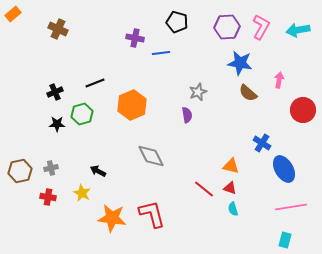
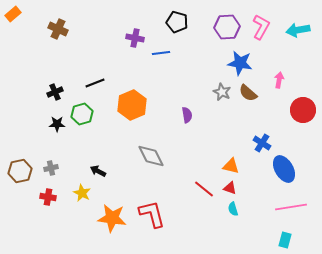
gray star: moved 24 px right; rotated 24 degrees counterclockwise
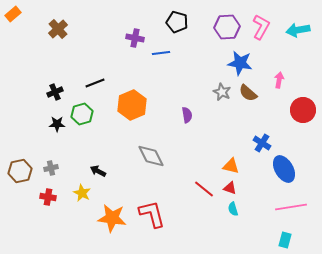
brown cross: rotated 24 degrees clockwise
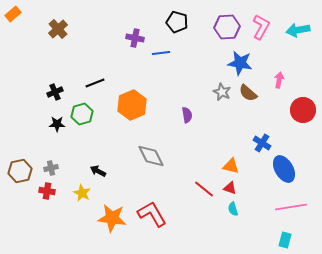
red cross: moved 1 px left, 6 px up
red L-shape: rotated 16 degrees counterclockwise
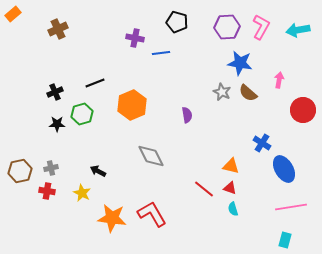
brown cross: rotated 18 degrees clockwise
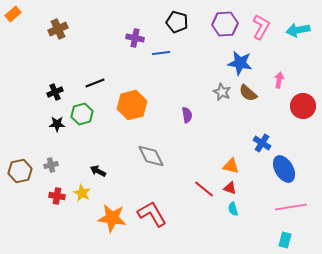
purple hexagon: moved 2 px left, 3 px up
orange hexagon: rotated 8 degrees clockwise
red circle: moved 4 px up
gray cross: moved 3 px up
red cross: moved 10 px right, 5 px down
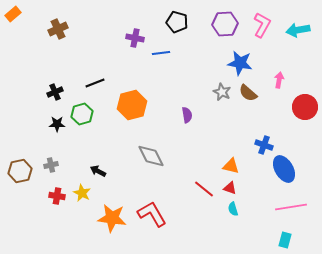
pink L-shape: moved 1 px right, 2 px up
red circle: moved 2 px right, 1 px down
blue cross: moved 2 px right, 2 px down; rotated 12 degrees counterclockwise
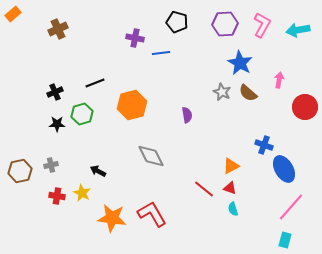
blue star: rotated 20 degrees clockwise
orange triangle: rotated 42 degrees counterclockwise
pink line: rotated 40 degrees counterclockwise
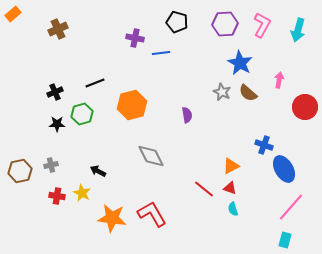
cyan arrow: rotated 65 degrees counterclockwise
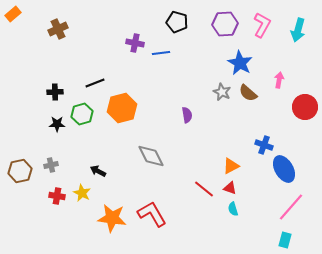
purple cross: moved 5 px down
black cross: rotated 21 degrees clockwise
orange hexagon: moved 10 px left, 3 px down
